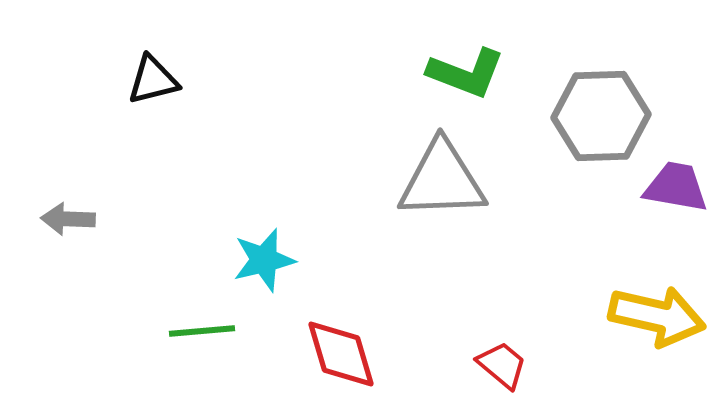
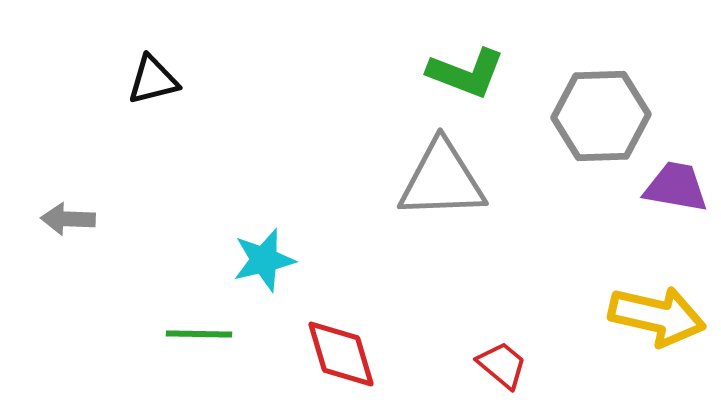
green line: moved 3 px left, 3 px down; rotated 6 degrees clockwise
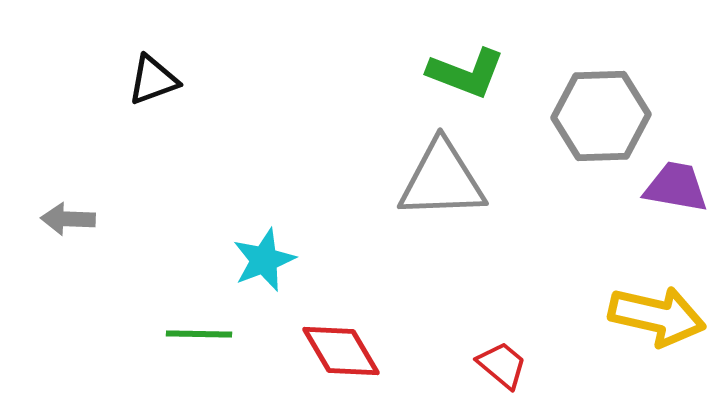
black triangle: rotated 6 degrees counterclockwise
cyan star: rotated 8 degrees counterclockwise
red diamond: moved 3 px up; rotated 14 degrees counterclockwise
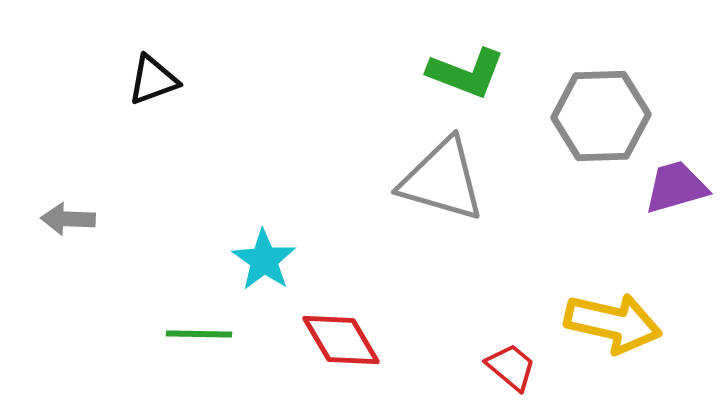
gray triangle: rotated 18 degrees clockwise
purple trapezoid: rotated 26 degrees counterclockwise
cyan star: rotated 16 degrees counterclockwise
yellow arrow: moved 44 px left, 7 px down
red diamond: moved 11 px up
red trapezoid: moved 9 px right, 2 px down
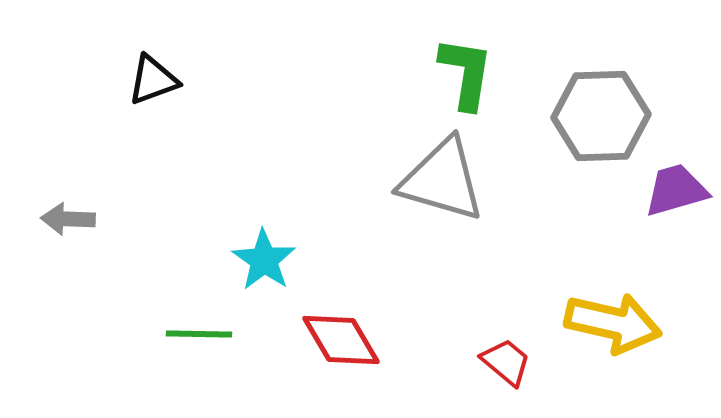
green L-shape: rotated 102 degrees counterclockwise
purple trapezoid: moved 3 px down
red trapezoid: moved 5 px left, 5 px up
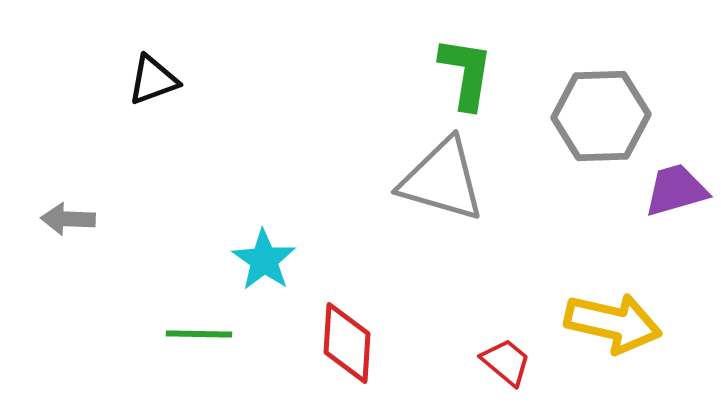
red diamond: moved 6 px right, 3 px down; rotated 34 degrees clockwise
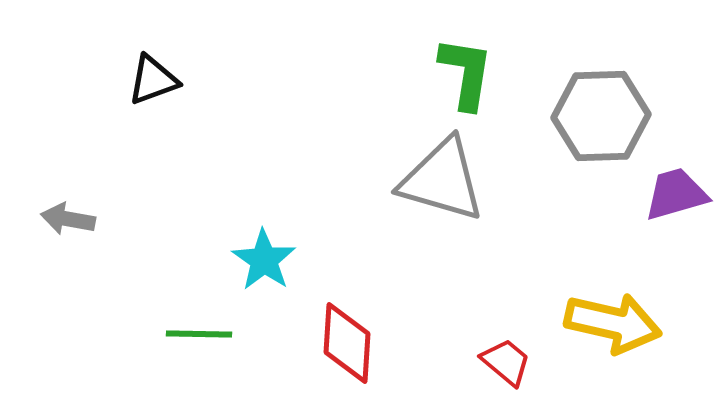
purple trapezoid: moved 4 px down
gray arrow: rotated 8 degrees clockwise
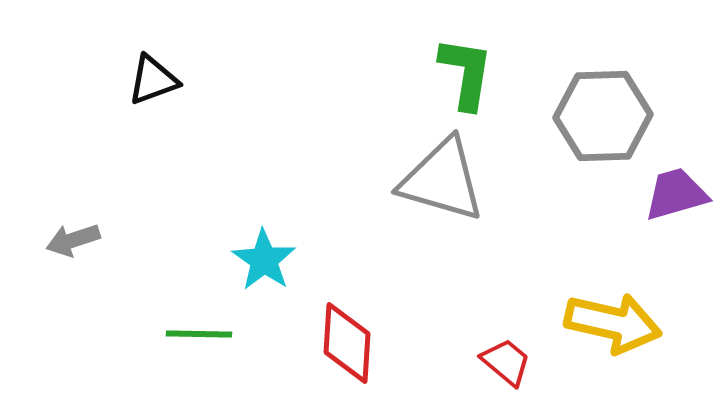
gray hexagon: moved 2 px right
gray arrow: moved 5 px right, 21 px down; rotated 28 degrees counterclockwise
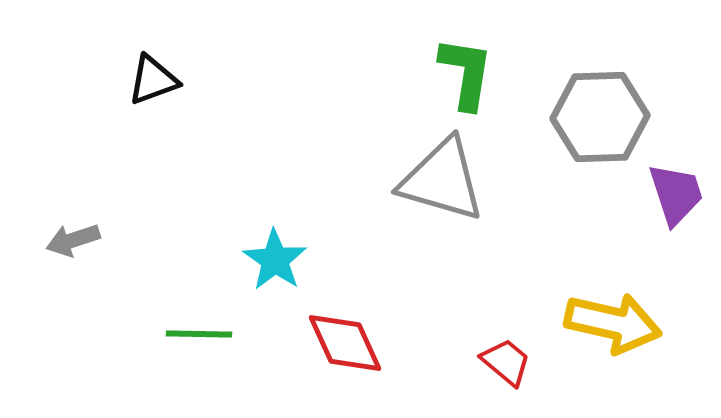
gray hexagon: moved 3 px left, 1 px down
purple trapezoid: rotated 88 degrees clockwise
cyan star: moved 11 px right
red diamond: moved 2 px left; rotated 28 degrees counterclockwise
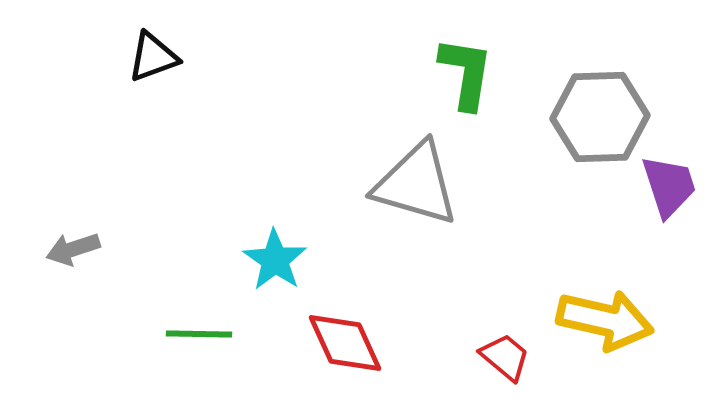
black triangle: moved 23 px up
gray triangle: moved 26 px left, 4 px down
purple trapezoid: moved 7 px left, 8 px up
gray arrow: moved 9 px down
yellow arrow: moved 8 px left, 3 px up
red trapezoid: moved 1 px left, 5 px up
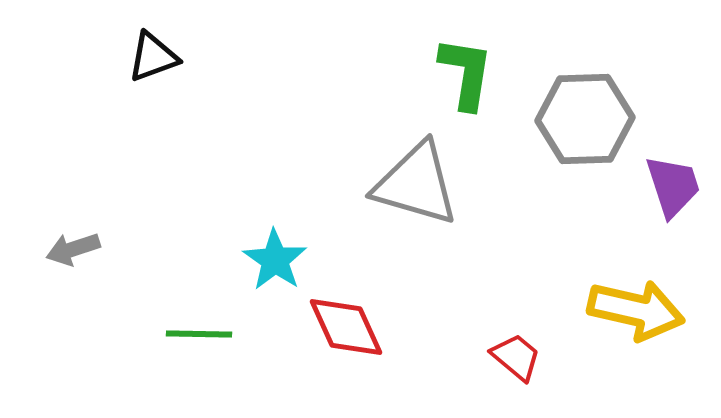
gray hexagon: moved 15 px left, 2 px down
purple trapezoid: moved 4 px right
yellow arrow: moved 31 px right, 10 px up
red diamond: moved 1 px right, 16 px up
red trapezoid: moved 11 px right
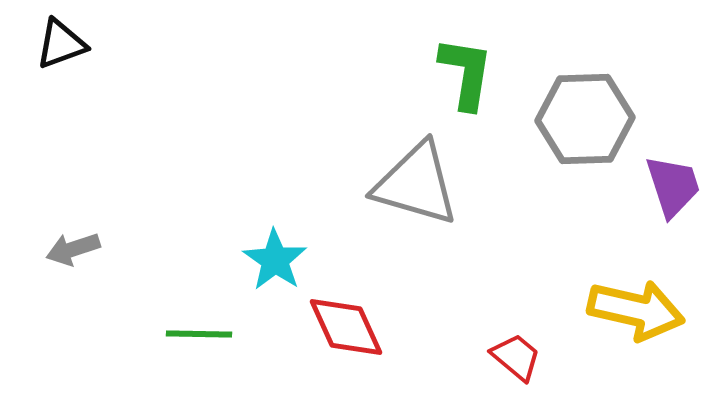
black triangle: moved 92 px left, 13 px up
